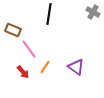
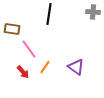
gray cross: rotated 24 degrees counterclockwise
brown rectangle: moved 1 px left, 1 px up; rotated 14 degrees counterclockwise
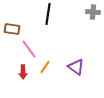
black line: moved 1 px left
red arrow: rotated 40 degrees clockwise
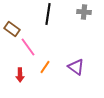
gray cross: moved 9 px left
brown rectangle: rotated 28 degrees clockwise
pink line: moved 1 px left, 2 px up
red arrow: moved 3 px left, 3 px down
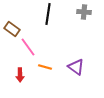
orange line: rotated 72 degrees clockwise
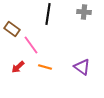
pink line: moved 3 px right, 2 px up
purple triangle: moved 6 px right
red arrow: moved 2 px left, 8 px up; rotated 48 degrees clockwise
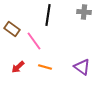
black line: moved 1 px down
pink line: moved 3 px right, 4 px up
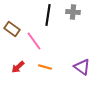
gray cross: moved 11 px left
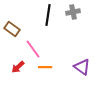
gray cross: rotated 16 degrees counterclockwise
pink line: moved 1 px left, 8 px down
orange line: rotated 16 degrees counterclockwise
